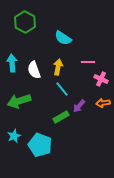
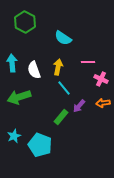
cyan line: moved 2 px right, 1 px up
green arrow: moved 4 px up
green rectangle: rotated 21 degrees counterclockwise
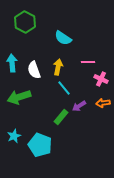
purple arrow: rotated 16 degrees clockwise
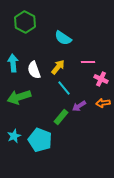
cyan arrow: moved 1 px right
yellow arrow: rotated 28 degrees clockwise
cyan pentagon: moved 5 px up
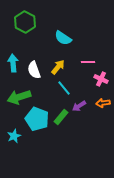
cyan pentagon: moved 3 px left, 21 px up
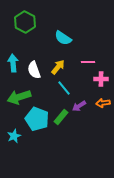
pink cross: rotated 24 degrees counterclockwise
